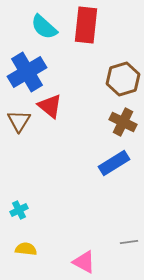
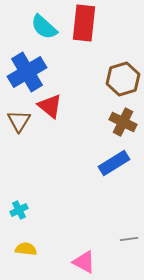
red rectangle: moved 2 px left, 2 px up
gray line: moved 3 px up
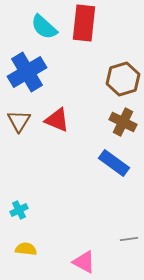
red triangle: moved 7 px right, 14 px down; rotated 16 degrees counterclockwise
blue rectangle: rotated 68 degrees clockwise
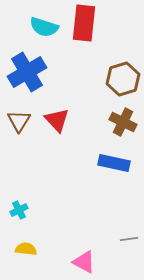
cyan semicircle: rotated 24 degrees counterclockwise
red triangle: rotated 24 degrees clockwise
blue rectangle: rotated 24 degrees counterclockwise
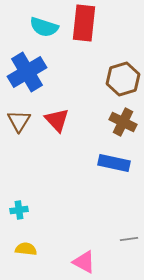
cyan cross: rotated 18 degrees clockwise
